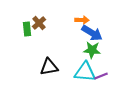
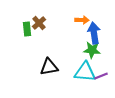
blue arrow: moved 2 px right; rotated 130 degrees counterclockwise
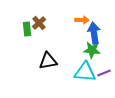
black triangle: moved 1 px left, 6 px up
purple line: moved 3 px right, 3 px up
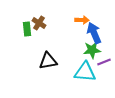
brown cross: rotated 16 degrees counterclockwise
blue arrow: rotated 15 degrees counterclockwise
green star: rotated 12 degrees counterclockwise
purple line: moved 11 px up
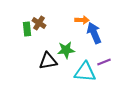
green star: moved 26 px left
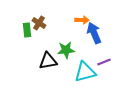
green rectangle: moved 1 px down
cyan triangle: rotated 20 degrees counterclockwise
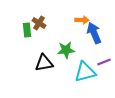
black triangle: moved 4 px left, 2 px down
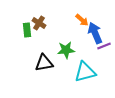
orange arrow: rotated 40 degrees clockwise
blue arrow: moved 1 px right
purple line: moved 16 px up
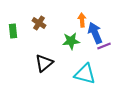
orange arrow: rotated 136 degrees counterclockwise
green rectangle: moved 14 px left, 1 px down
green star: moved 5 px right, 9 px up
black triangle: rotated 30 degrees counterclockwise
cyan triangle: moved 2 px down; rotated 30 degrees clockwise
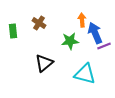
green star: moved 1 px left
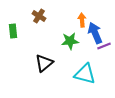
brown cross: moved 7 px up
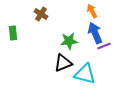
brown cross: moved 2 px right, 2 px up
orange arrow: moved 10 px right, 9 px up; rotated 24 degrees counterclockwise
green rectangle: moved 2 px down
green star: moved 1 px left
black triangle: moved 19 px right; rotated 18 degrees clockwise
